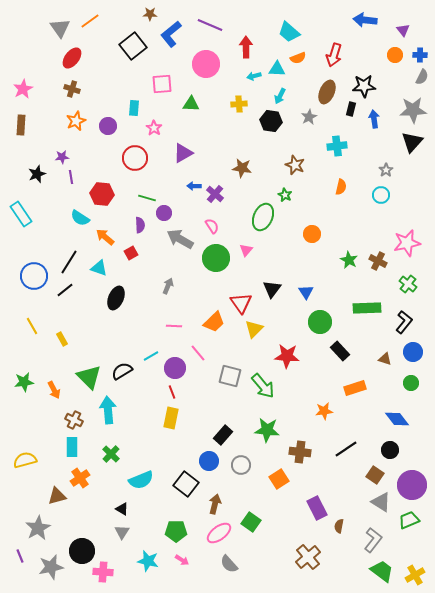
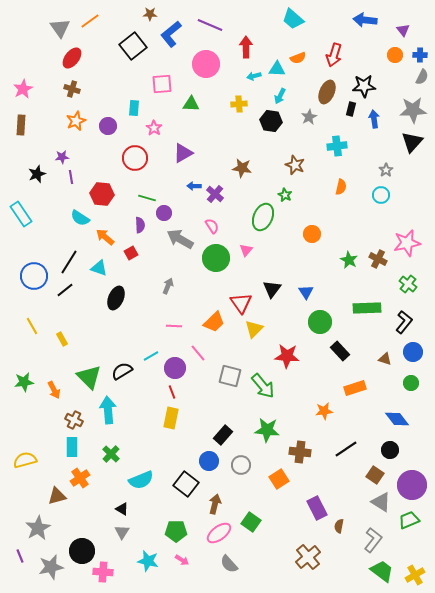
cyan trapezoid at (289, 32): moved 4 px right, 13 px up
brown cross at (378, 261): moved 2 px up
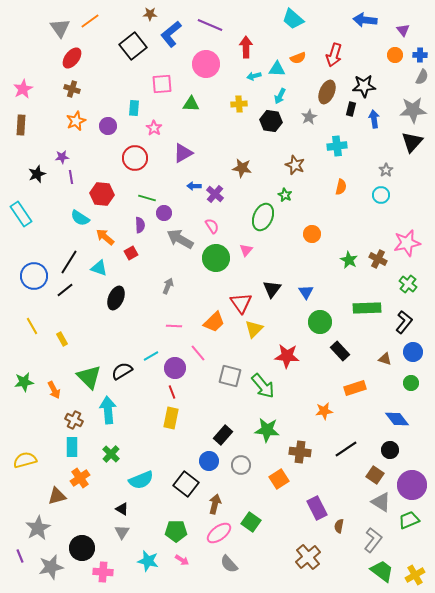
black circle at (82, 551): moved 3 px up
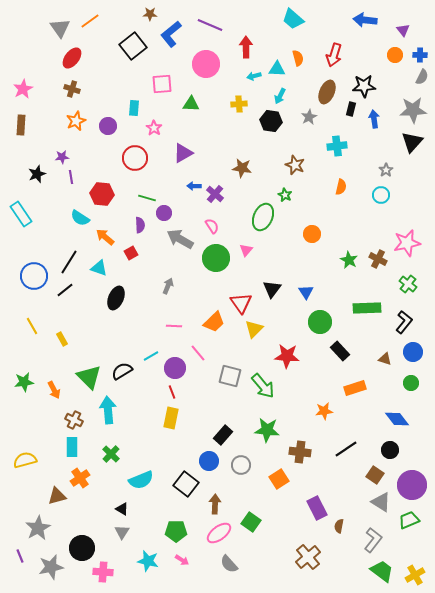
orange semicircle at (298, 58): rotated 84 degrees counterclockwise
brown arrow at (215, 504): rotated 12 degrees counterclockwise
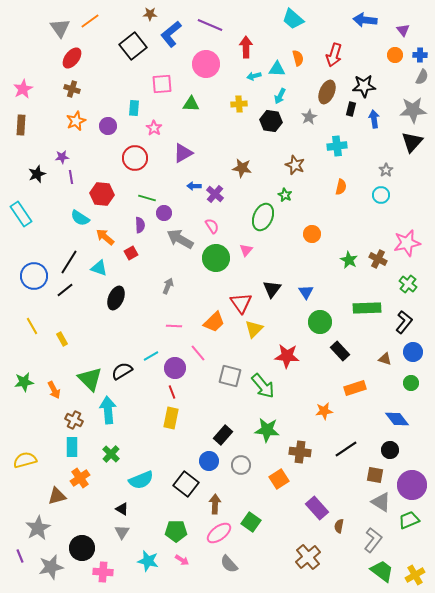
green triangle at (89, 377): moved 1 px right, 2 px down
brown square at (375, 475): rotated 24 degrees counterclockwise
purple rectangle at (317, 508): rotated 15 degrees counterclockwise
